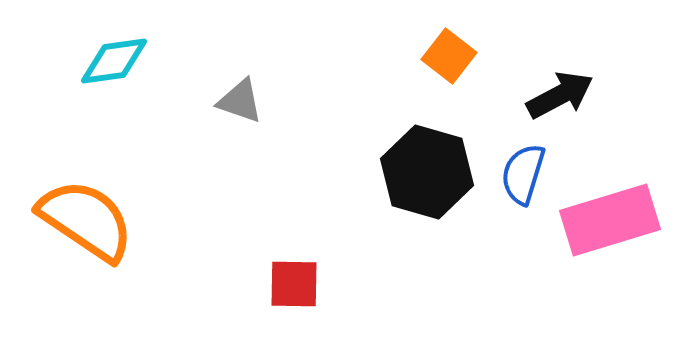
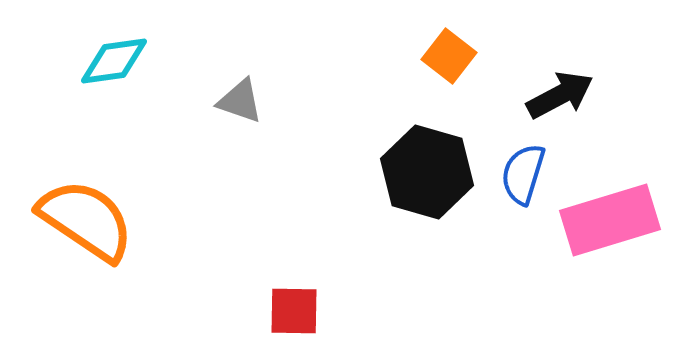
red square: moved 27 px down
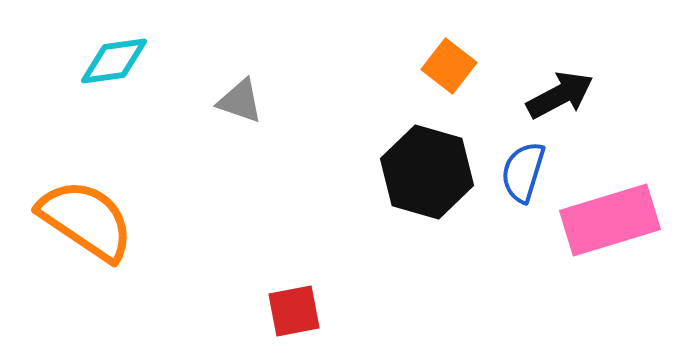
orange square: moved 10 px down
blue semicircle: moved 2 px up
red square: rotated 12 degrees counterclockwise
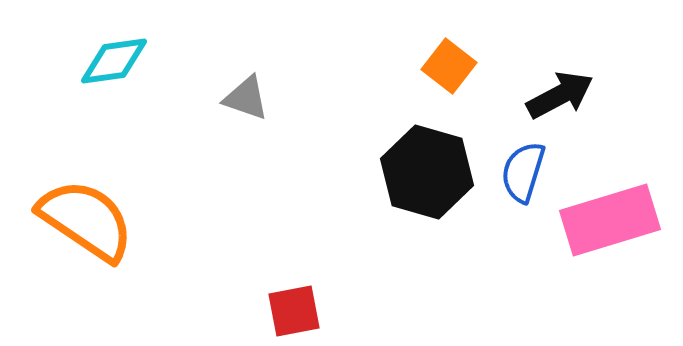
gray triangle: moved 6 px right, 3 px up
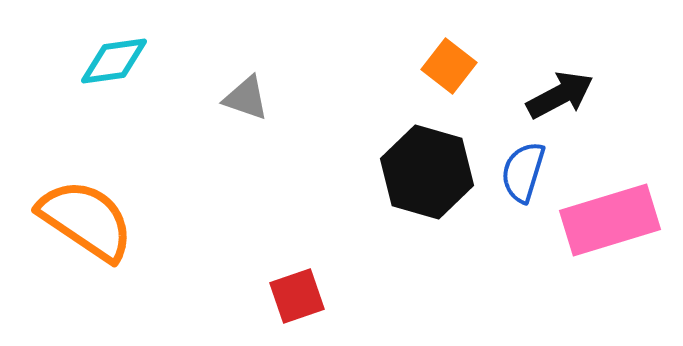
red square: moved 3 px right, 15 px up; rotated 8 degrees counterclockwise
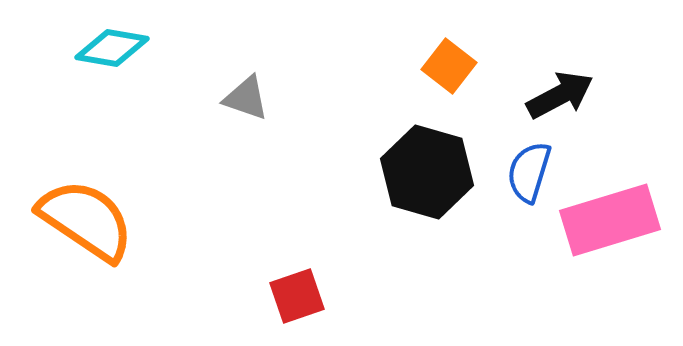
cyan diamond: moved 2 px left, 13 px up; rotated 18 degrees clockwise
blue semicircle: moved 6 px right
